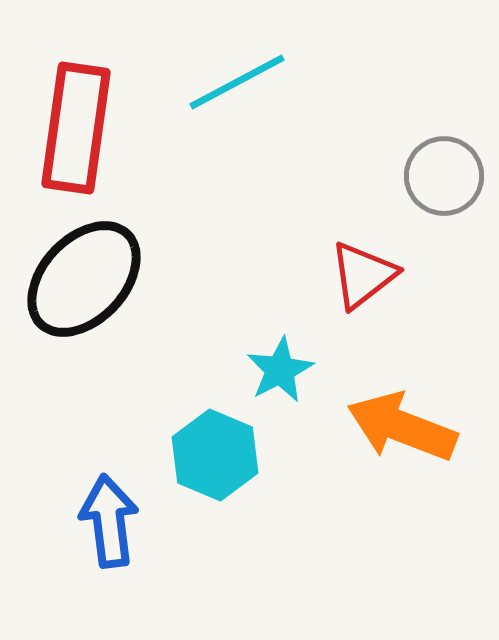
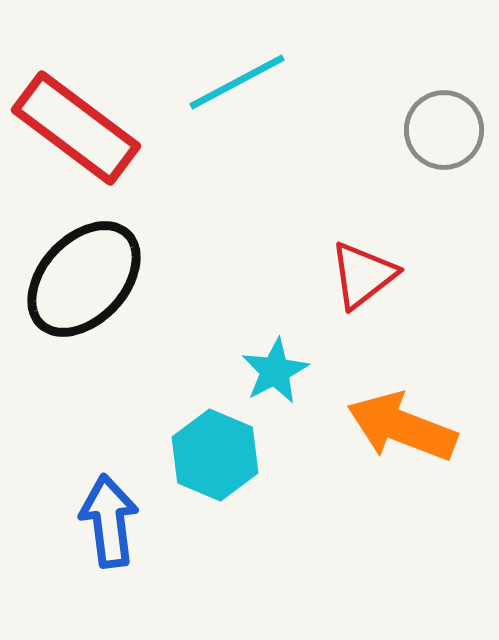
red rectangle: rotated 61 degrees counterclockwise
gray circle: moved 46 px up
cyan star: moved 5 px left, 1 px down
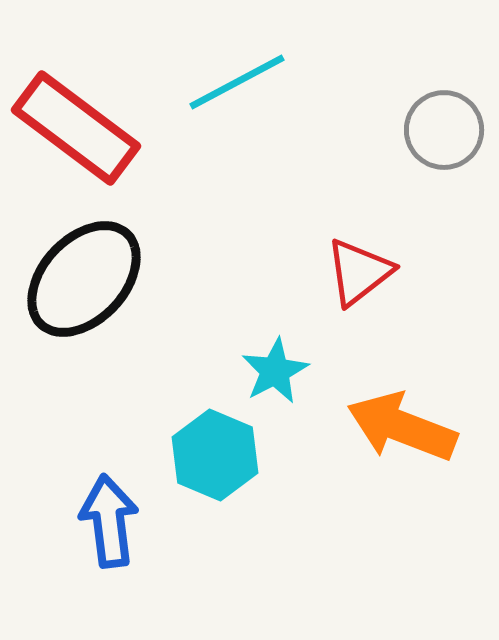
red triangle: moved 4 px left, 3 px up
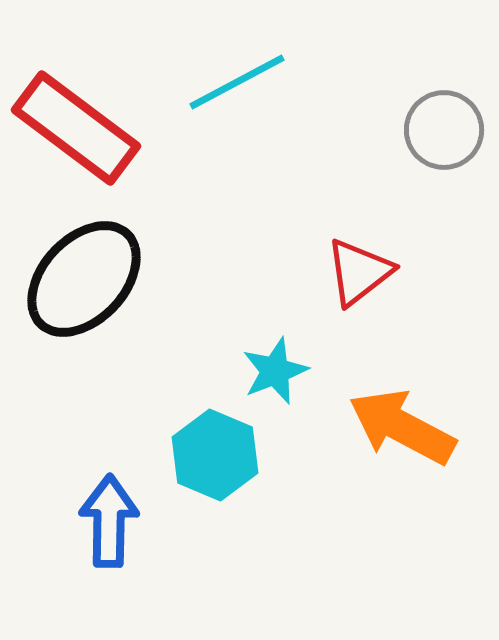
cyan star: rotated 6 degrees clockwise
orange arrow: rotated 7 degrees clockwise
blue arrow: rotated 8 degrees clockwise
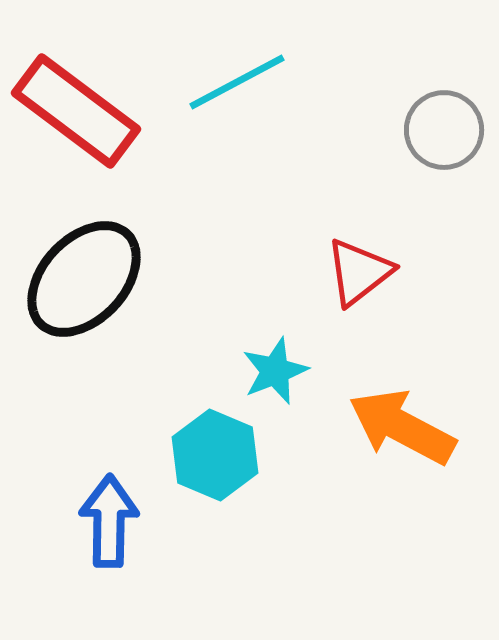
red rectangle: moved 17 px up
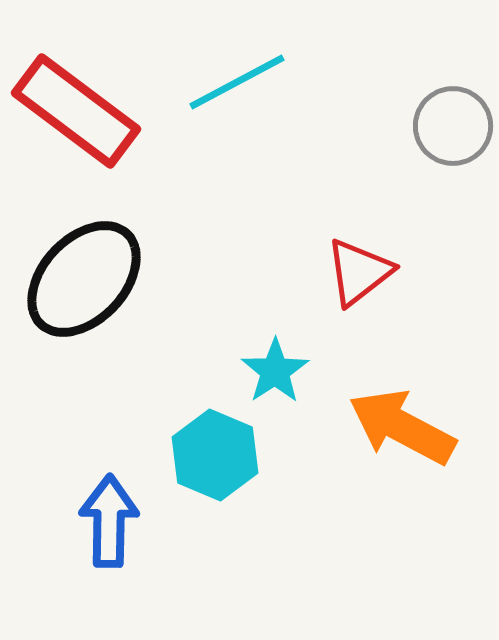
gray circle: moved 9 px right, 4 px up
cyan star: rotated 12 degrees counterclockwise
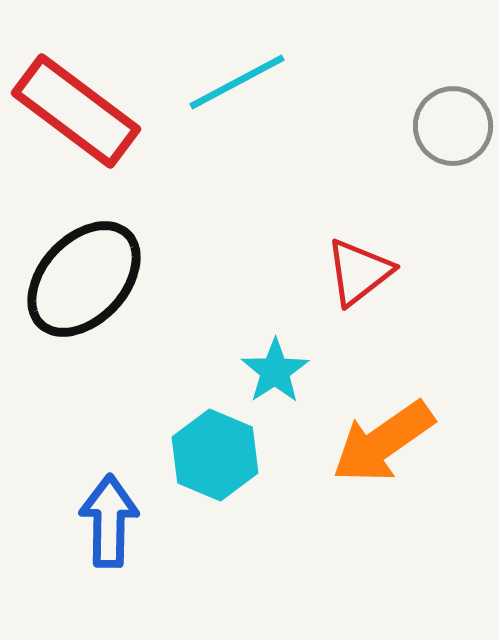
orange arrow: moved 19 px left, 15 px down; rotated 63 degrees counterclockwise
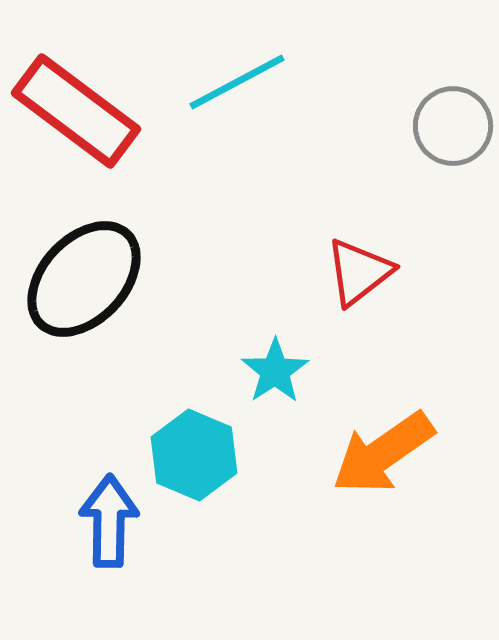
orange arrow: moved 11 px down
cyan hexagon: moved 21 px left
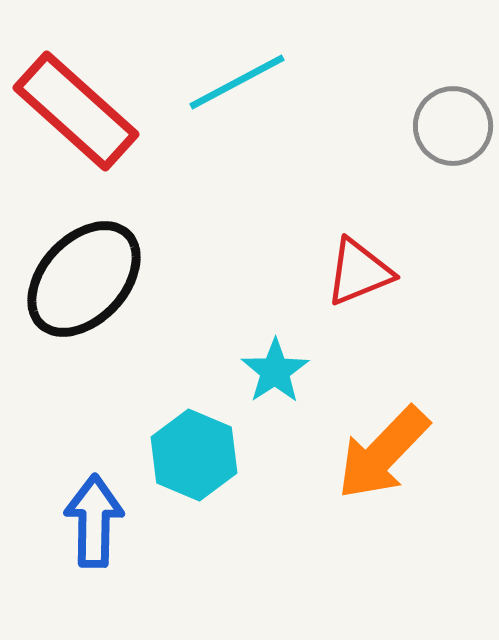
red rectangle: rotated 5 degrees clockwise
red triangle: rotated 16 degrees clockwise
orange arrow: rotated 11 degrees counterclockwise
blue arrow: moved 15 px left
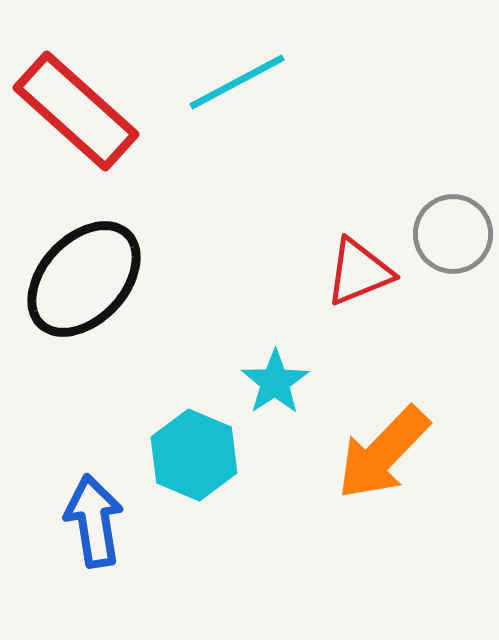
gray circle: moved 108 px down
cyan star: moved 11 px down
blue arrow: rotated 10 degrees counterclockwise
